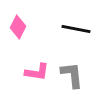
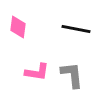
pink diamond: rotated 20 degrees counterclockwise
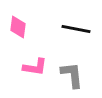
pink L-shape: moved 2 px left, 5 px up
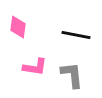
black line: moved 6 px down
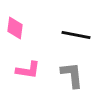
pink diamond: moved 3 px left, 1 px down
pink L-shape: moved 7 px left, 3 px down
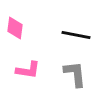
gray L-shape: moved 3 px right, 1 px up
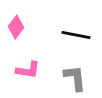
pink diamond: moved 1 px right, 1 px up; rotated 30 degrees clockwise
gray L-shape: moved 4 px down
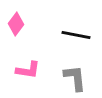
pink diamond: moved 3 px up
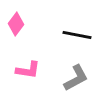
black line: moved 1 px right
gray L-shape: moved 1 px right; rotated 68 degrees clockwise
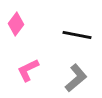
pink L-shape: rotated 145 degrees clockwise
gray L-shape: rotated 12 degrees counterclockwise
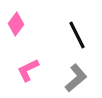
black line: rotated 52 degrees clockwise
